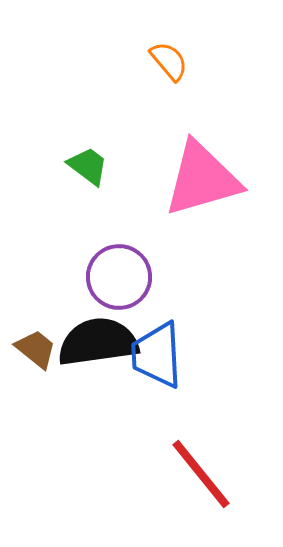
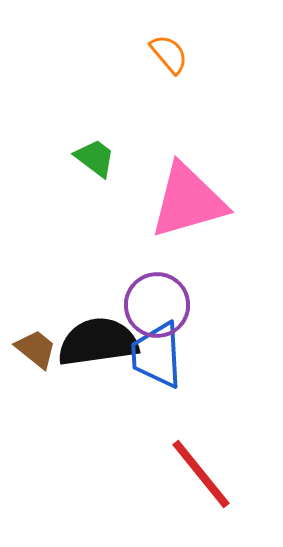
orange semicircle: moved 7 px up
green trapezoid: moved 7 px right, 8 px up
pink triangle: moved 14 px left, 22 px down
purple circle: moved 38 px right, 28 px down
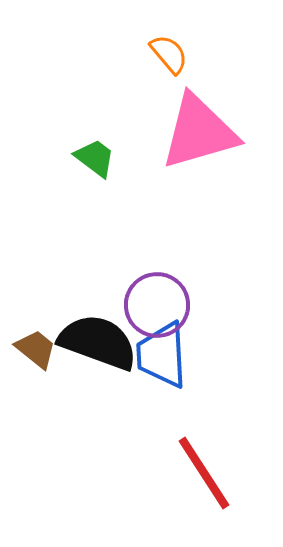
pink triangle: moved 11 px right, 69 px up
black semicircle: rotated 28 degrees clockwise
blue trapezoid: moved 5 px right
red line: moved 3 px right, 1 px up; rotated 6 degrees clockwise
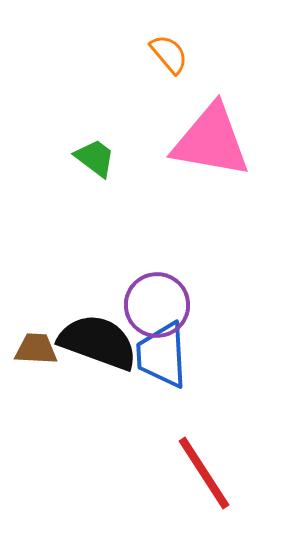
pink triangle: moved 12 px right, 9 px down; rotated 26 degrees clockwise
brown trapezoid: rotated 36 degrees counterclockwise
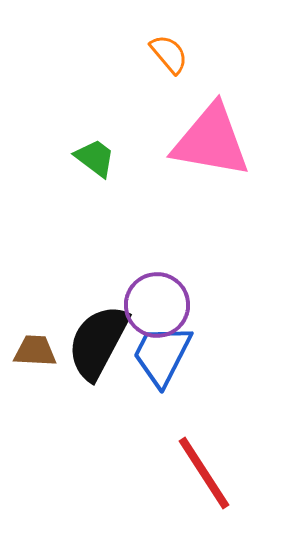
black semicircle: rotated 82 degrees counterclockwise
brown trapezoid: moved 1 px left, 2 px down
blue trapezoid: rotated 30 degrees clockwise
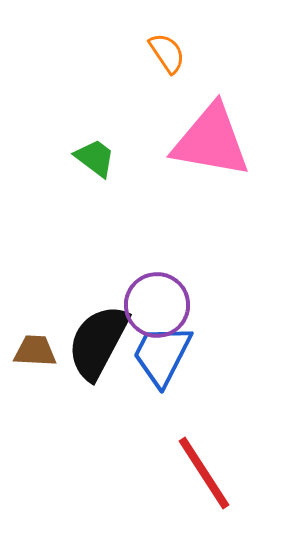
orange semicircle: moved 2 px left, 1 px up; rotated 6 degrees clockwise
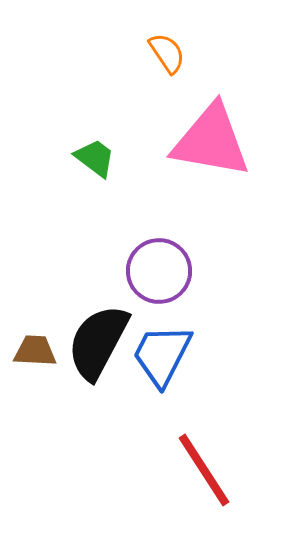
purple circle: moved 2 px right, 34 px up
red line: moved 3 px up
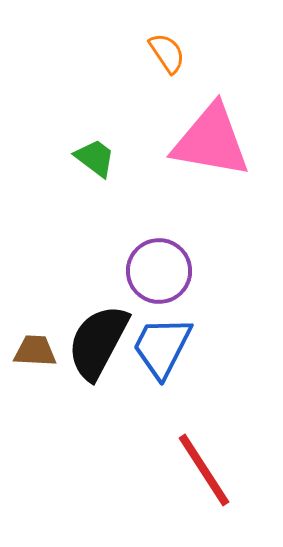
blue trapezoid: moved 8 px up
